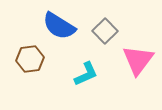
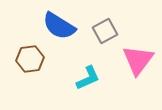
gray square: rotated 15 degrees clockwise
cyan L-shape: moved 2 px right, 4 px down
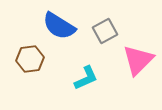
pink triangle: rotated 8 degrees clockwise
cyan L-shape: moved 2 px left
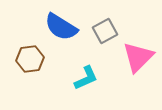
blue semicircle: moved 2 px right, 1 px down
pink triangle: moved 3 px up
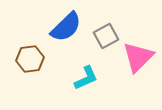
blue semicircle: moved 5 px right; rotated 76 degrees counterclockwise
gray square: moved 1 px right, 5 px down
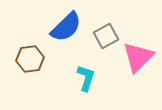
cyan L-shape: rotated 48 degrees counterclockwise
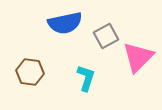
blue semicircle: moved 1 px left, 4 px up; rotated 32 degrees clockwise
brown hexagon: moved 13 px down; rotated 16 degrees clockwise
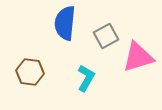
blue semicircle: rotated 108 degrees clockwise
pink triangle: rotated 28 degrees clockwise
cyan L-shape: rotated 12 degrees clockwise
